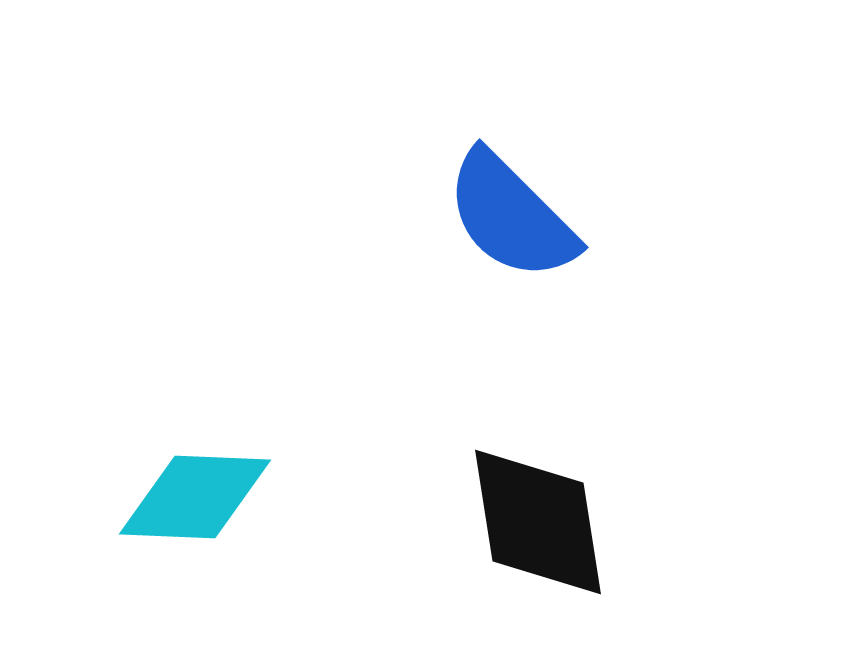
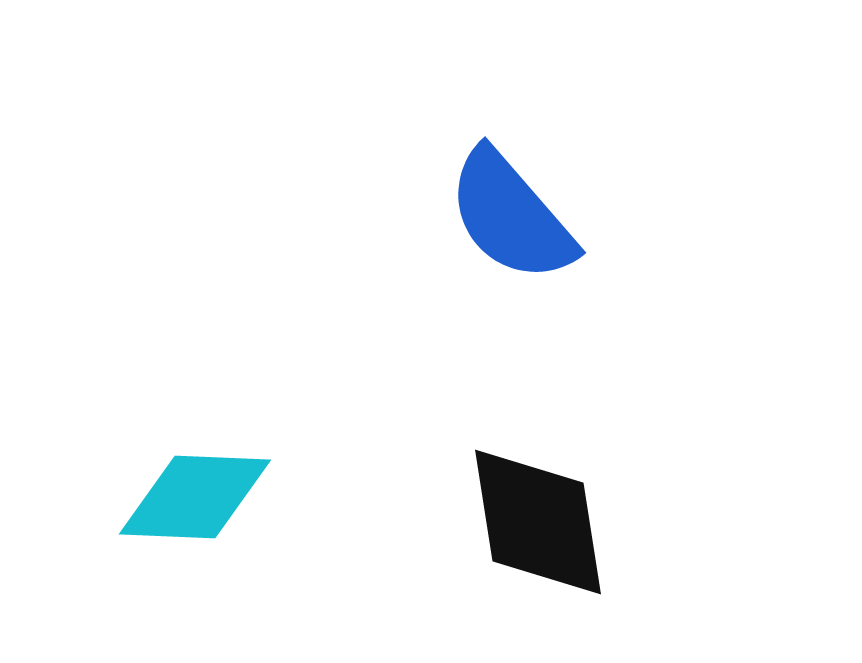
blue semicircle: rotated 4 degrees clockwise
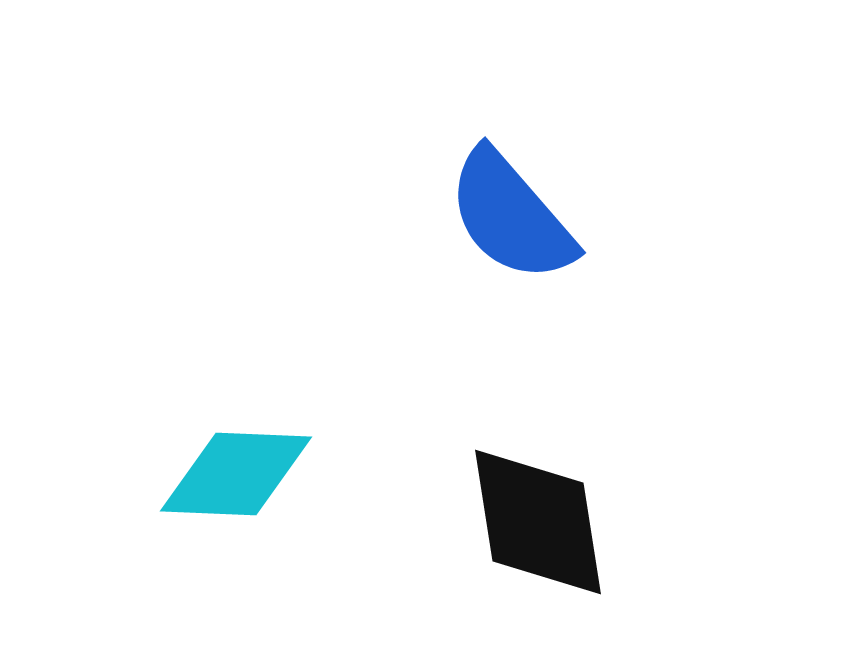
cyan diamond: moved 41 px right, 23 px up
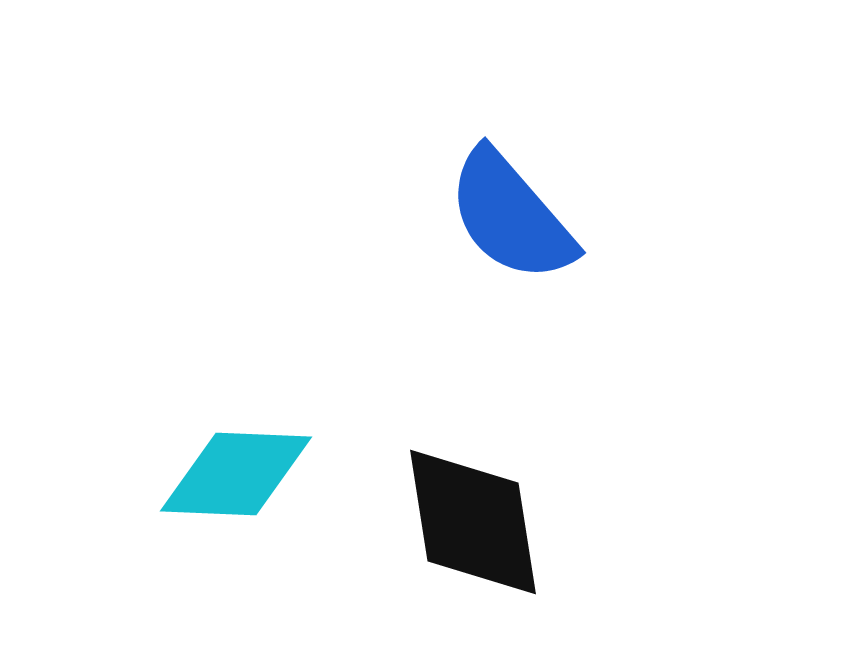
black diamond: moved 65 px left
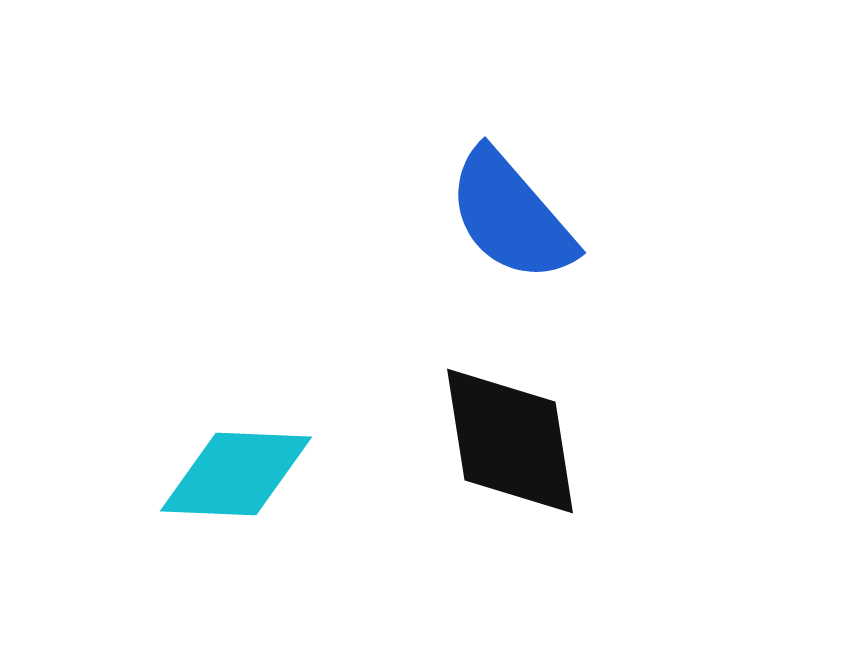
black diamond: moved 37 px right, 81 px up
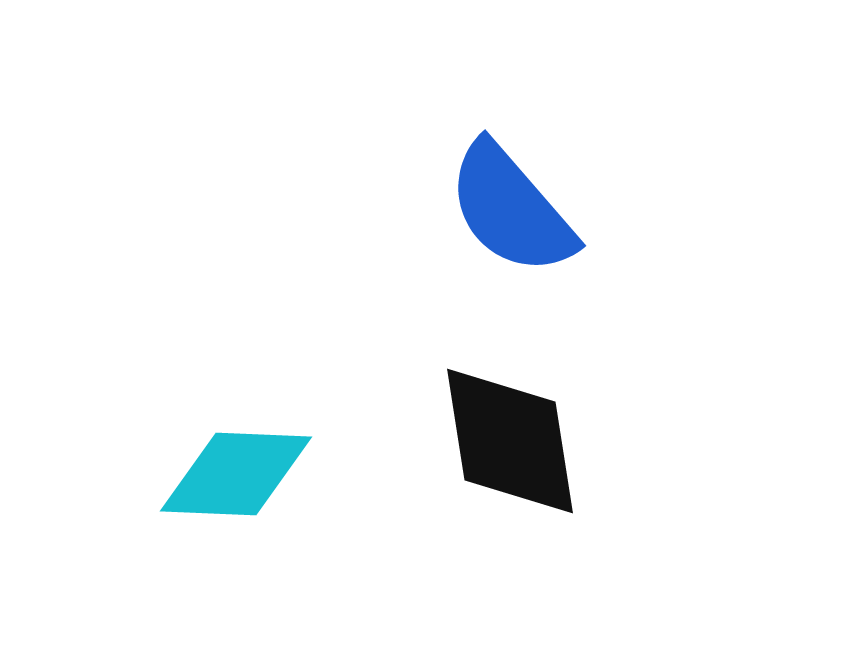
blue semicircle: moved 7 px up
